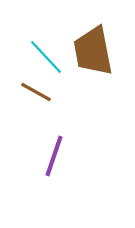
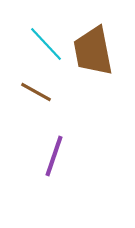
cyan line: moved 13 px up
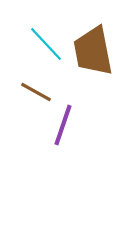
purple line: moved 9 px right, 31 px up
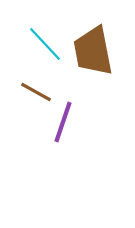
cyan line: moved 1 px left
purple line: moved 3 px up
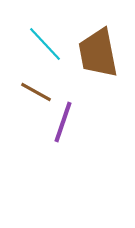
brown trapezoid: moved 5 px right, 2 px down
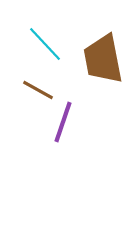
brown trapezoid: moved 5 px right, 6 px down
brown line: moved 2 px right, 2 px up
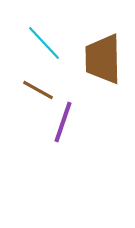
cyan line: moved 1 px left, 1 px up
brown trapezoid: rotated 10 degrees clockwise
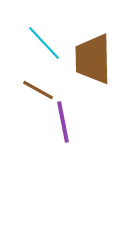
brown trapezoid: moved 10 px left
purple line: rotated 30 degrees counterclockwise
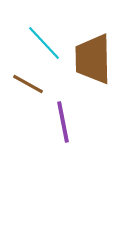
brown line: moved 10 px left, 6 px up
